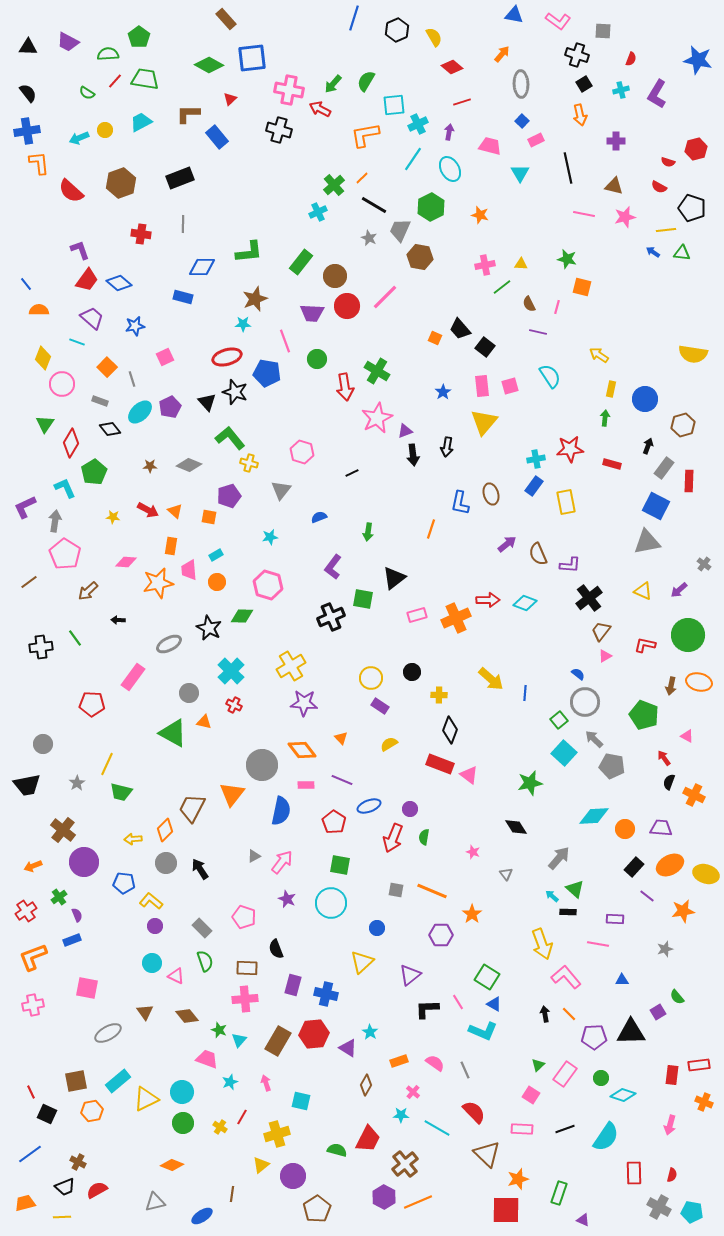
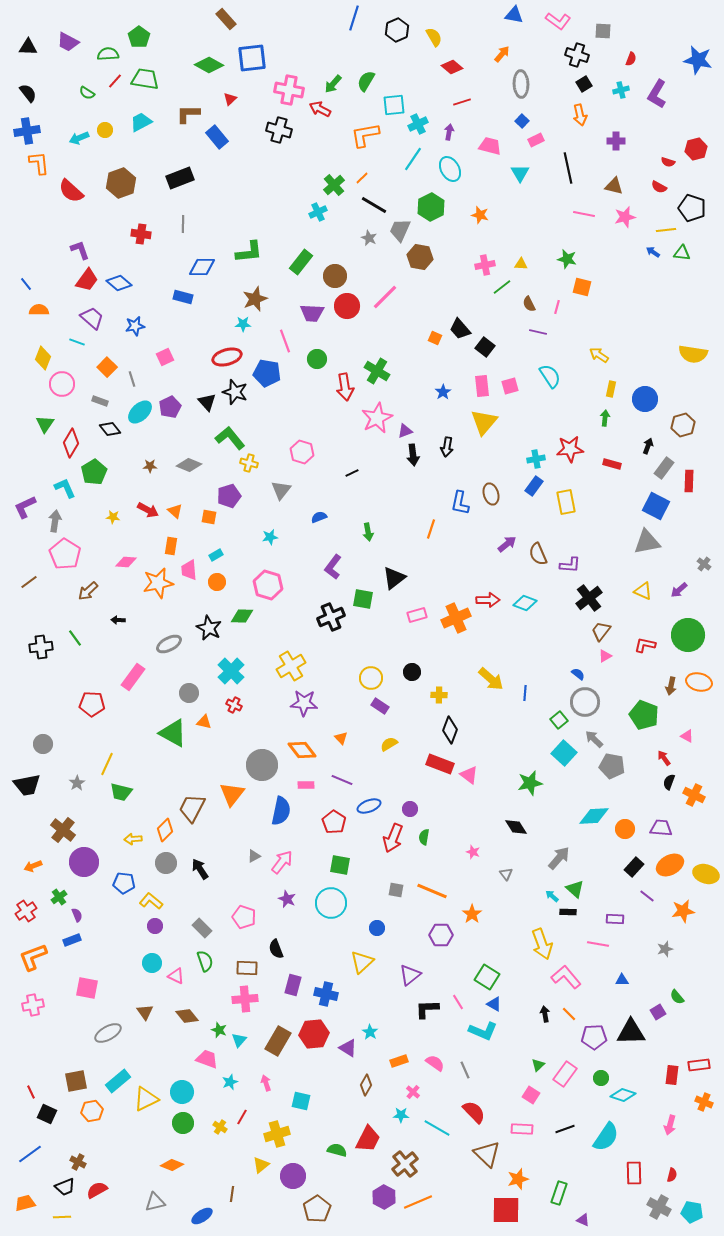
green arrow at (368, 532): rotated 18 degrees counterclockwise
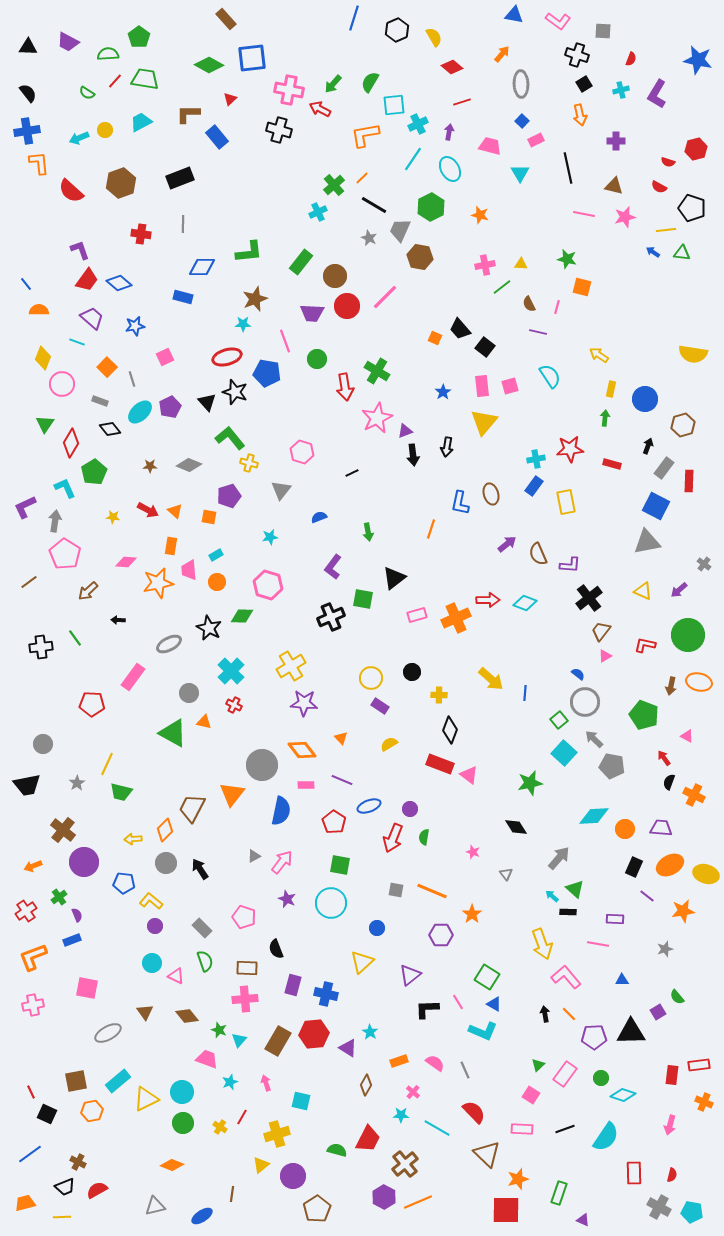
green semicircle at (366, 81): moved 4 px right, 1 px down
black rectangle at (634, 867): rotated 18 degrees counterclockwise
gray triangle at (155, 1202): moved 4 px down
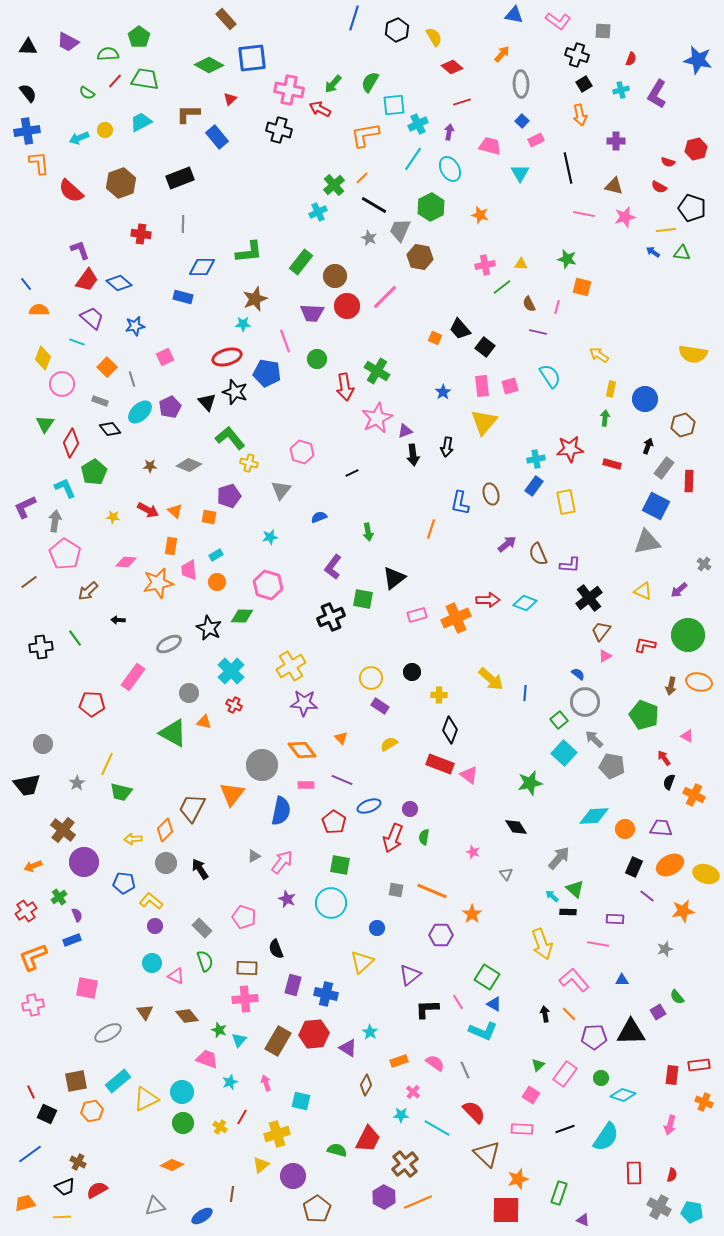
pink L-shape at (566, 977): moved 8 px right, 3 px down
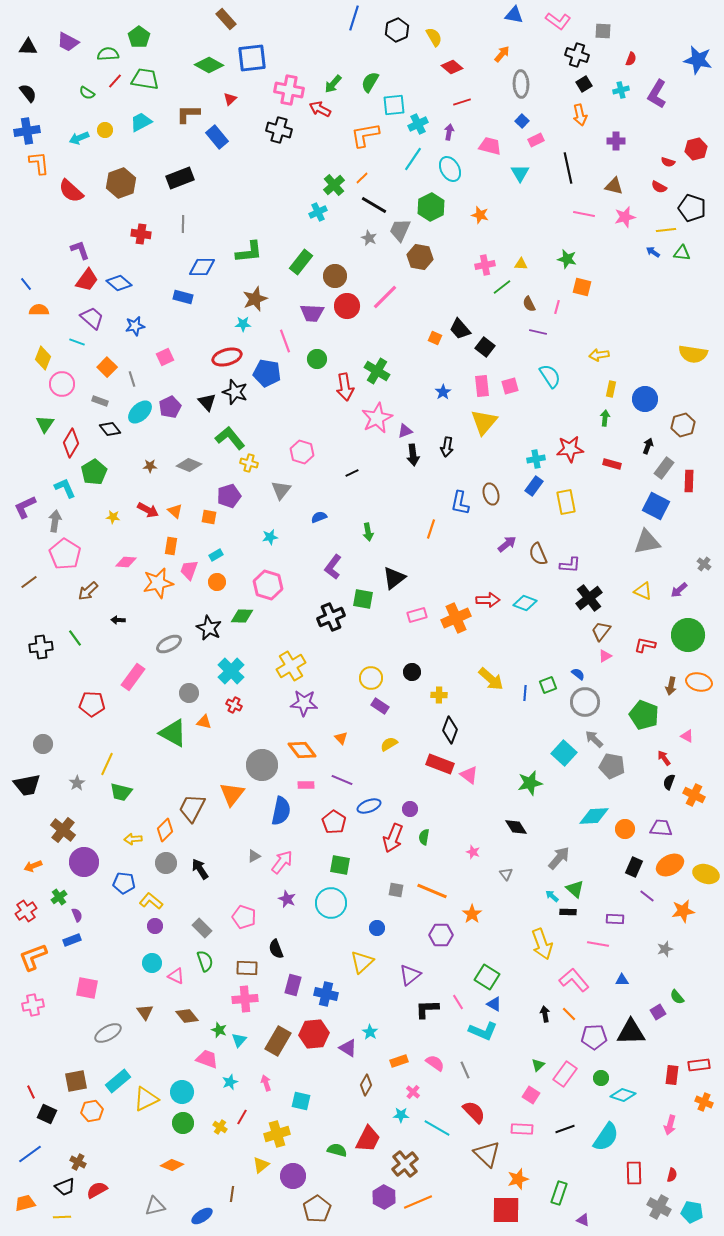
yellow arrow at (599, 355): rotated 42 degrees counterclockwise
pink trapezoid at (189, 570): rotated 25 degrees clockwise
green square at (559, 720): moved 11 px left, 35 px up; rotated 18 degrees clockwise
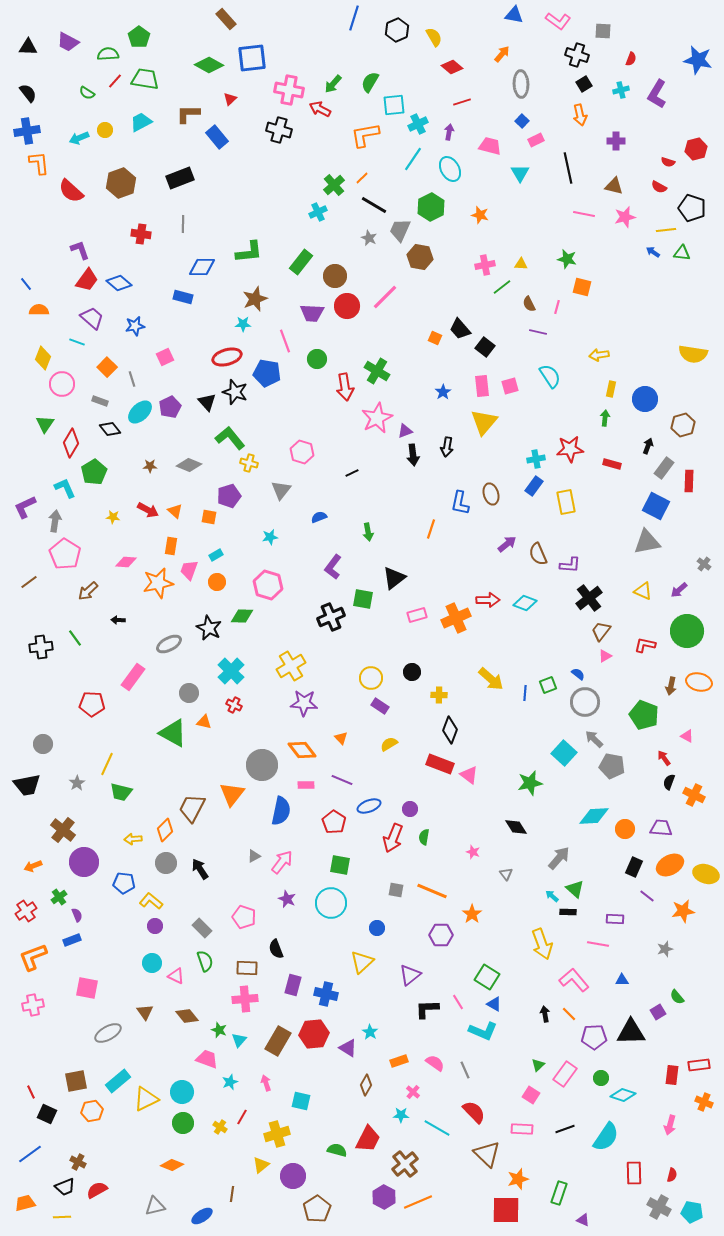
green circle at (688, 635): moved 1 px left, 4 px up
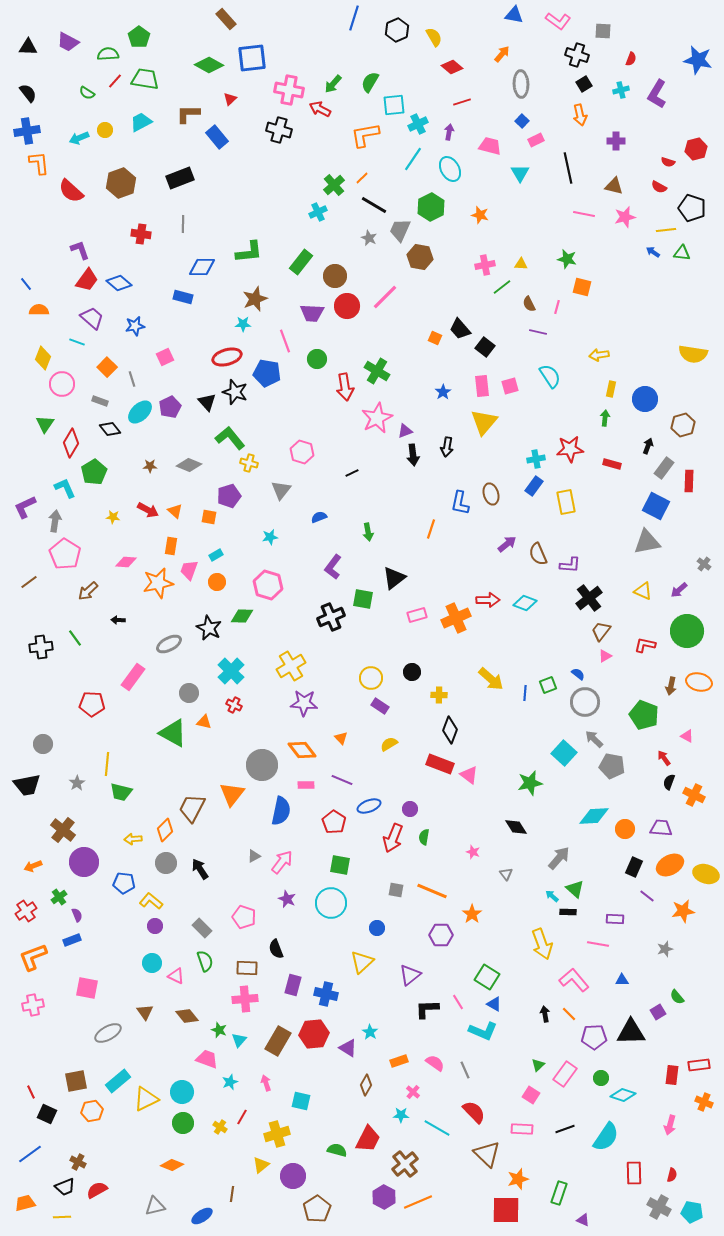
yellow line at (107, 764): rotated 20 degrees counterclockwise
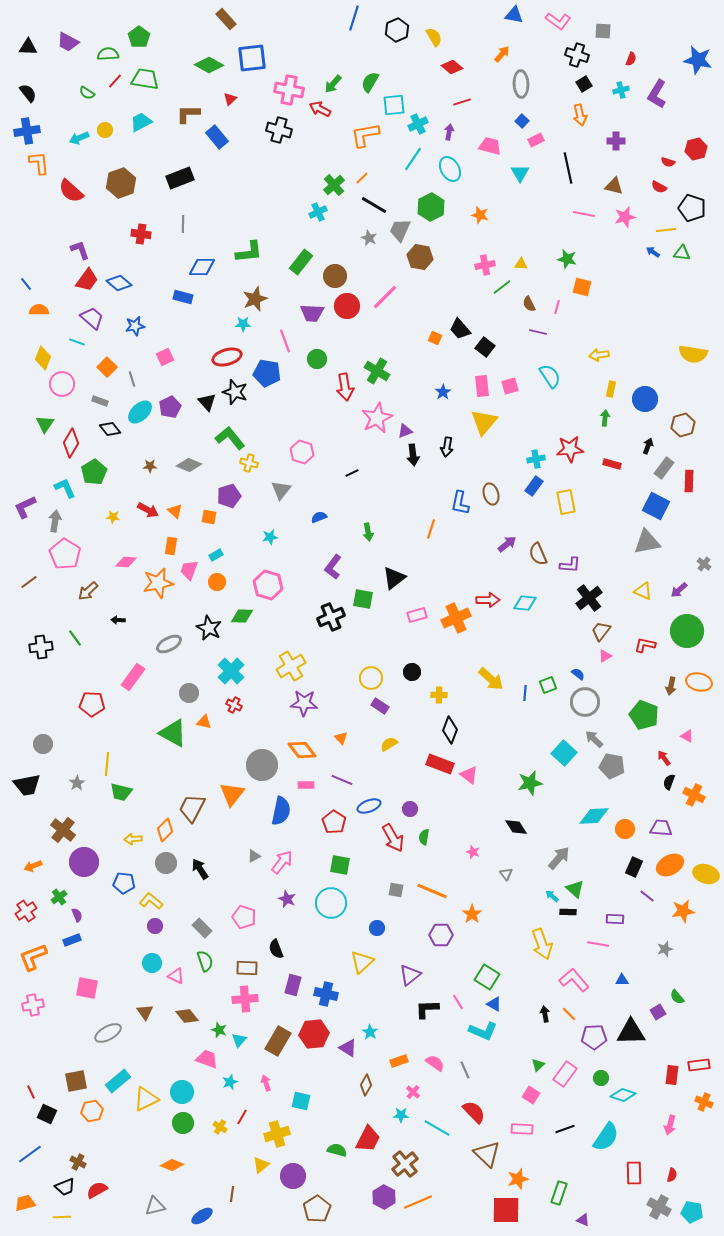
cyan diamond at (525, 603): rotated 15 degrees counterclockwise
red arrow at (393, 838): rotated 52 degrees counterclockwise
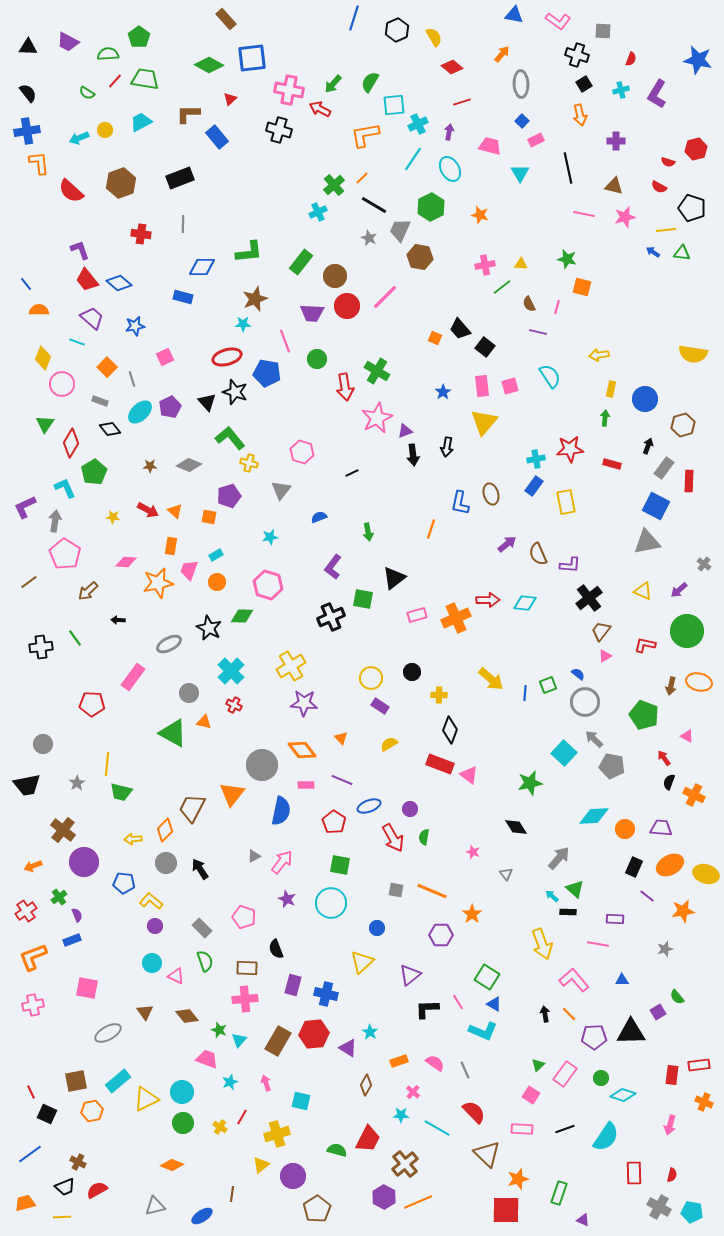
red trapezoid at (87, 280): rotated 105 degrees clockwise
